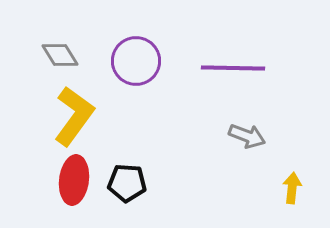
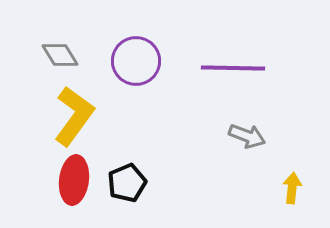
black pentagon: rotated 27 degrees counterclockwise
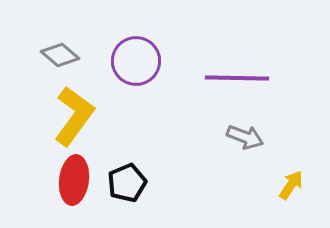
gray diamond: rotated 18 degrees counterclockwise
purple line: moved 4 px right, 10 px down
gray arrow: moved 2 px left, 1 px down
yellow arrow: moved 1 px left, 3 px up; rotated 28 degrees clockwise
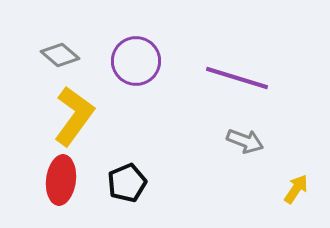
purple line: rotated 16 degrees clockwise
gray arrow: moved 4 px down
red ellipse: moved 13 px left
yellow arrow: moved 5 px right, 4 px down
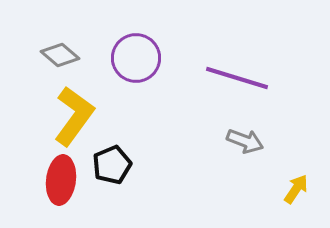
purple circle: moved 3 px up
black pentagon: moved 15 px left, 18 px up
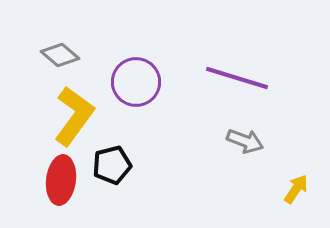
purple circle: moved 24 px down
black pentagon: rotated 9 degrees clockwise
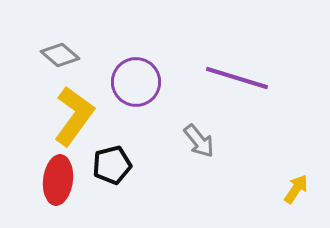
gray arrow: moved 46 px left; rotated 30 degrees clockwise
red ellipse: moved 3 px left
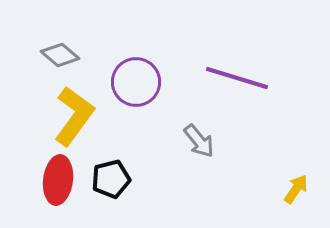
black pentagon: moved 1 px left, 14 px down
